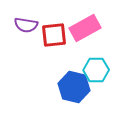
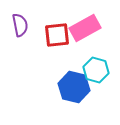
purple semicircle: moved 6 px left; rotated 110 degrees counterclockwise
red square: moved 3 px right
cyan hexagon: rotated 15 degrees clockwise
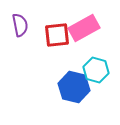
pink rectangle: moved 1 px left
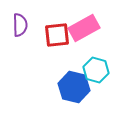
purple semicircle: rotated 10 degrees clockwise
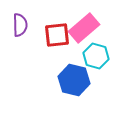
pink rectangle: rotated 12 degrees counterclockwise
cyan hexagon: moved 14 px up
blue hexagon: moved 7 px up
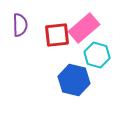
cyan hexagon: moved 1 px right, 1 px up
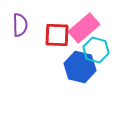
red square: rotated 8 degrees clockwise
cyan hexagon: moved 1 px left, 5 px up
blue hexagon: moved 6 px right, 13 px up
